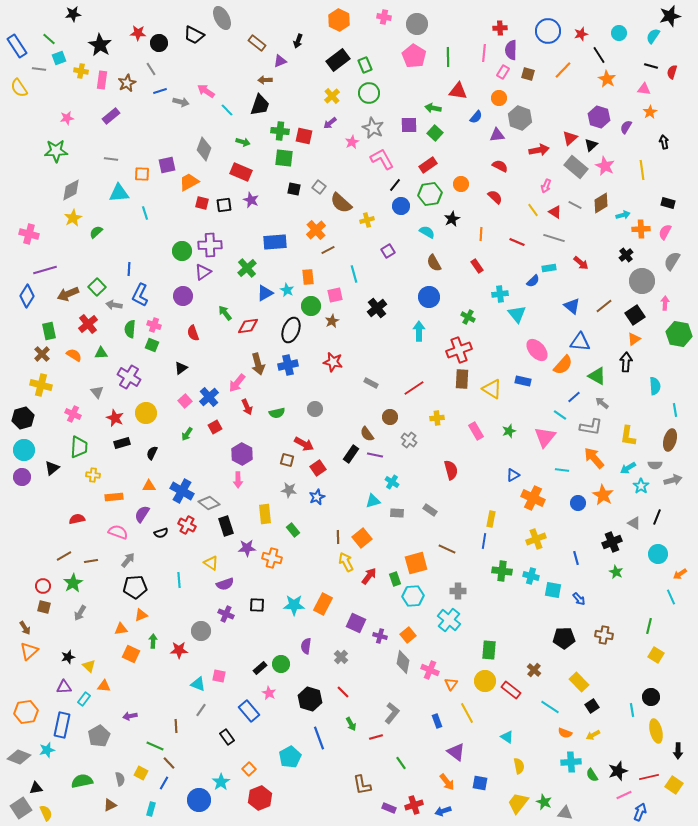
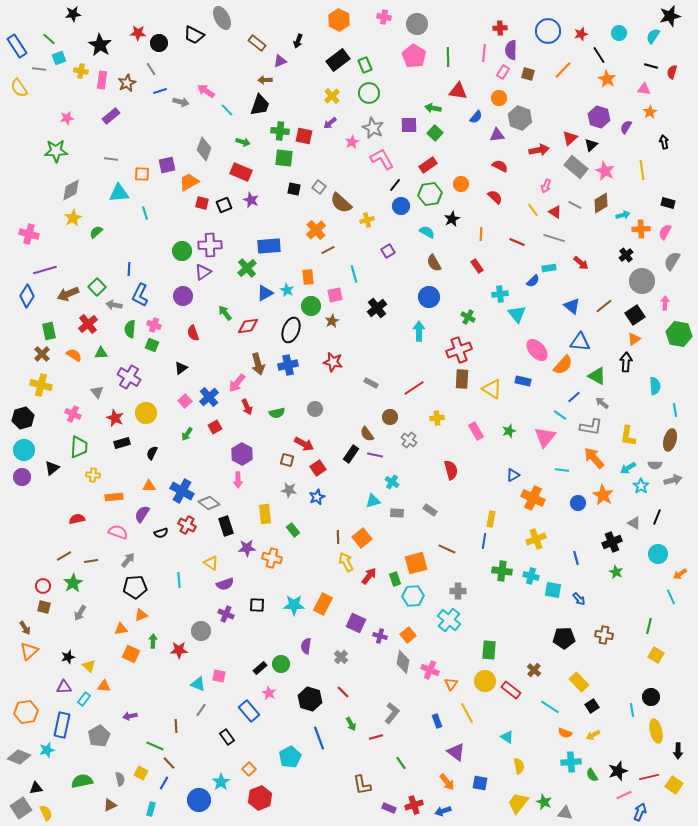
pink star at (605, 166): moved 5 px down
black square at (224, 205): rotated 14 degrees counterclockwise
blue rectangle at (275, 242): moved 6 px left, 4 px down
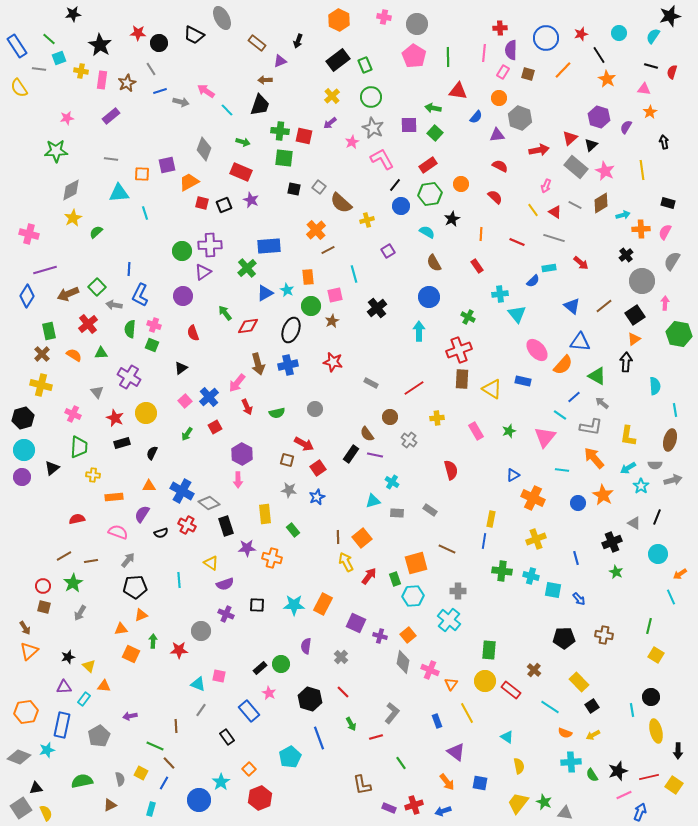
blue circle at (548, 31): moved 2 px left, 7 px down
green circle at (369, 93): moved 2 px right, 4 px down
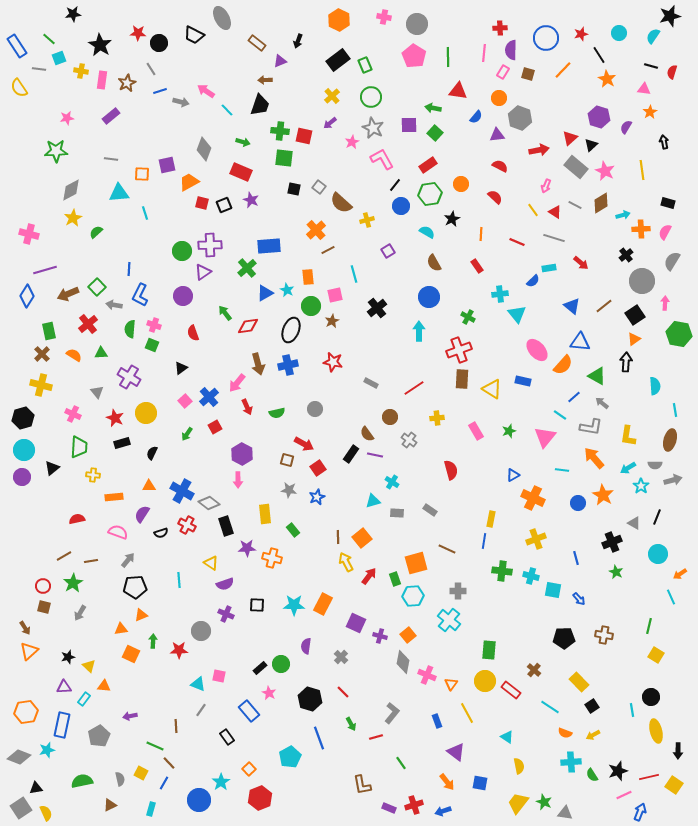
pink cross at (430, 670): moved 3 px left, 5 px down
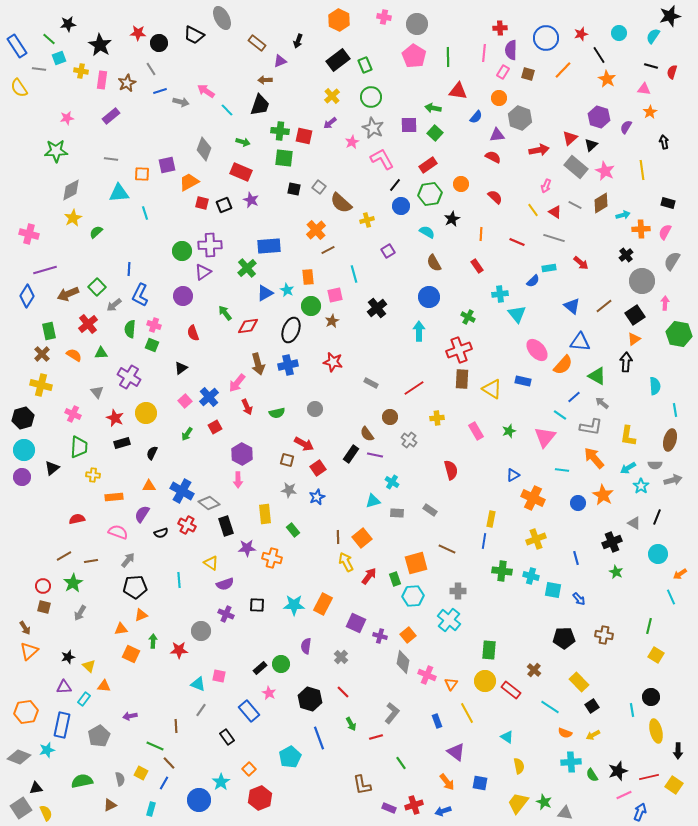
black star at (73, 14): moved 5 px left, 10 px down
red semicircle at (500, 166): moved 7 px left, 9 px up
gray arrow at (114, 305): rotated 49 degrees counterclockwise
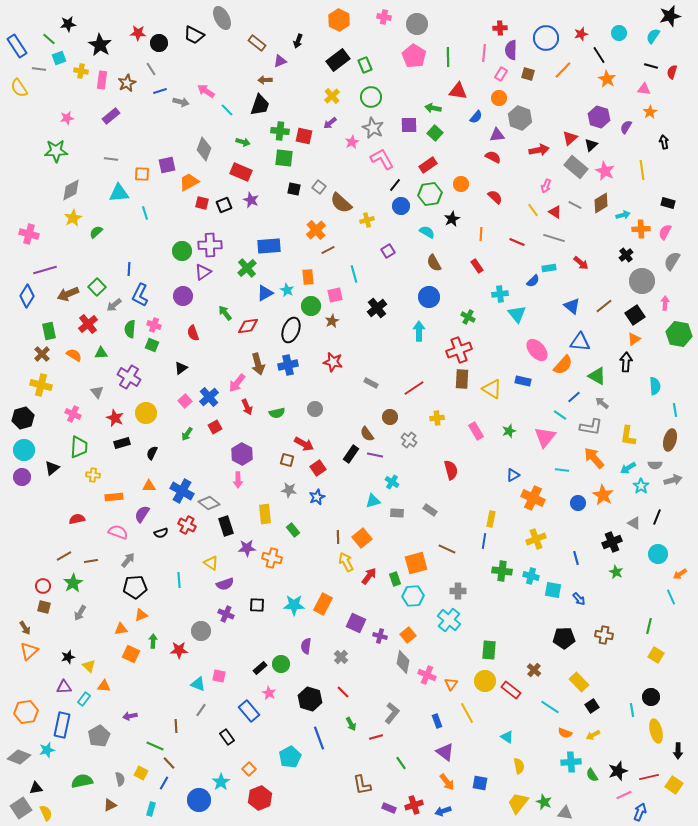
pink rectangle at (503, 72): moved 2 px left, 2 px down
purple triangle at (456, 752): moved 11 px left
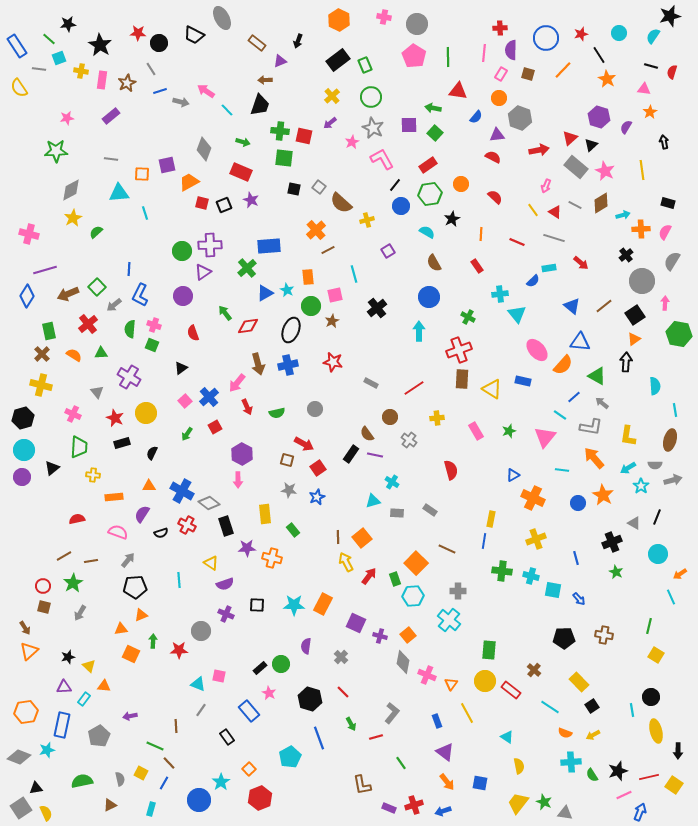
orange square at (416, 563): rotated 30 degrees counterclockwise
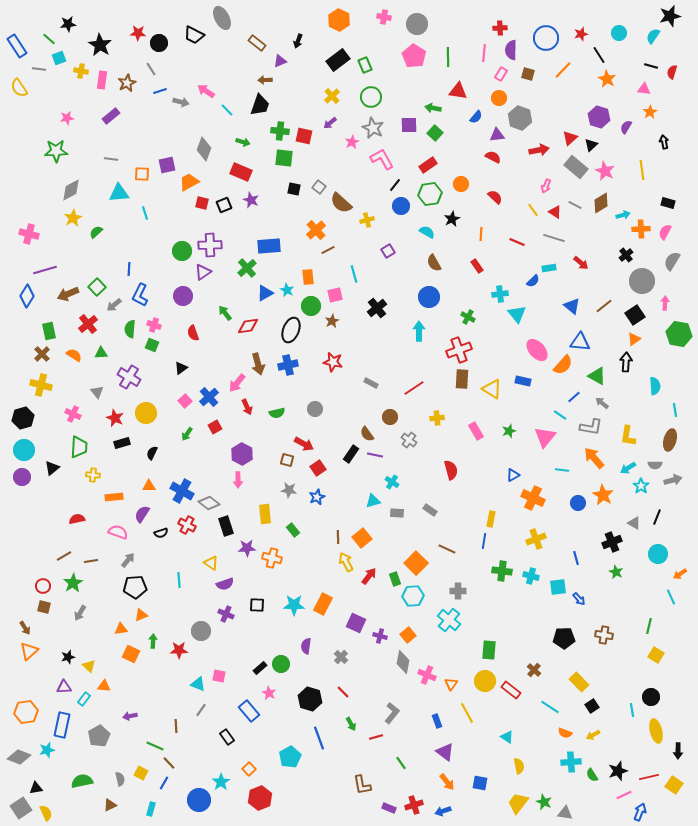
cyan square at (553, 590): moved 5 px right, 3 px up; rotated 18 degrees counterclockwise
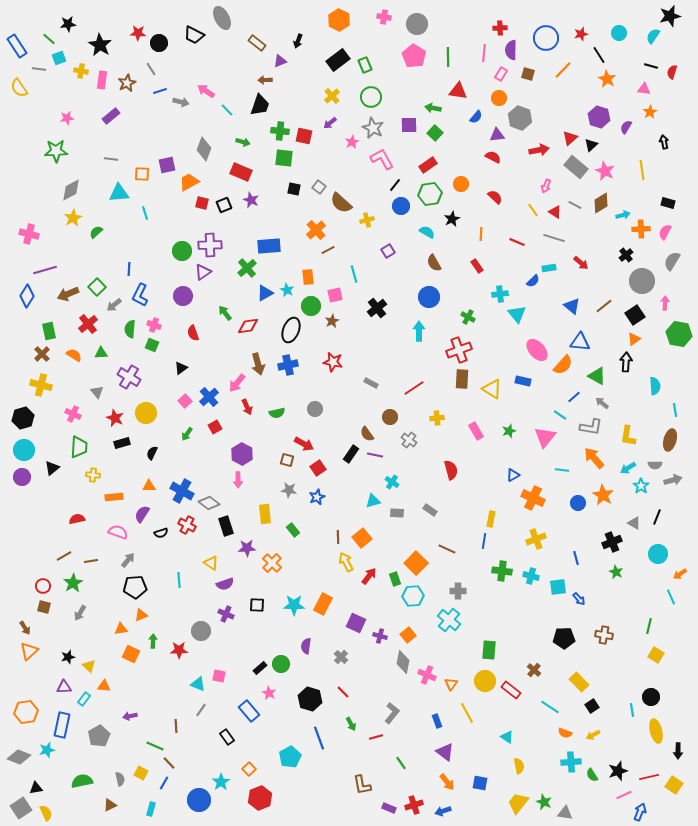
orange cross at (272, 558): moved 5 px down; rotated 30 degrees clockwise
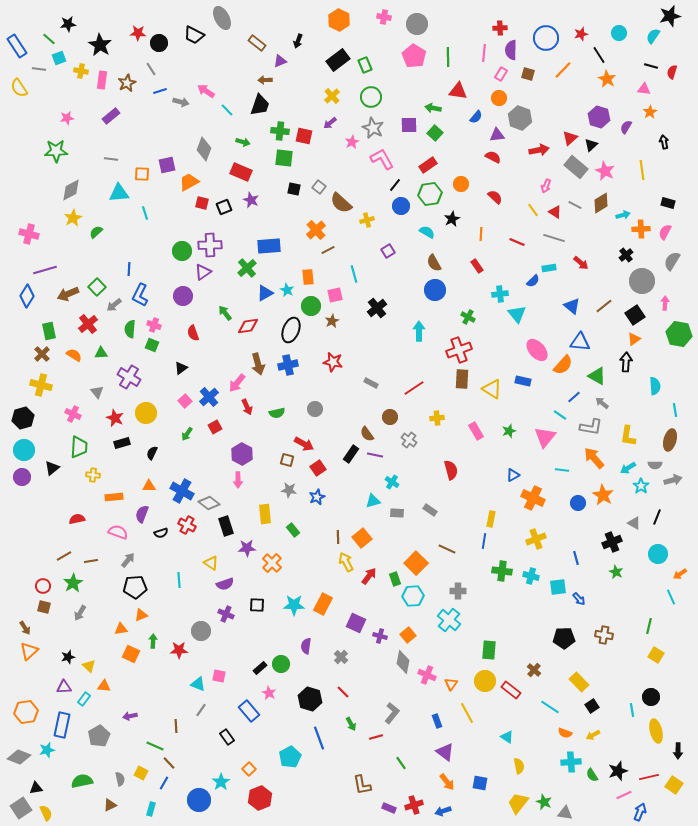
black square at (224, 205): moved 2 px down
blue circle at (429, 297): moved 6 px right, 7 px up
purple semicircle at (142, 514): rotated 12 degrees counterclockwise
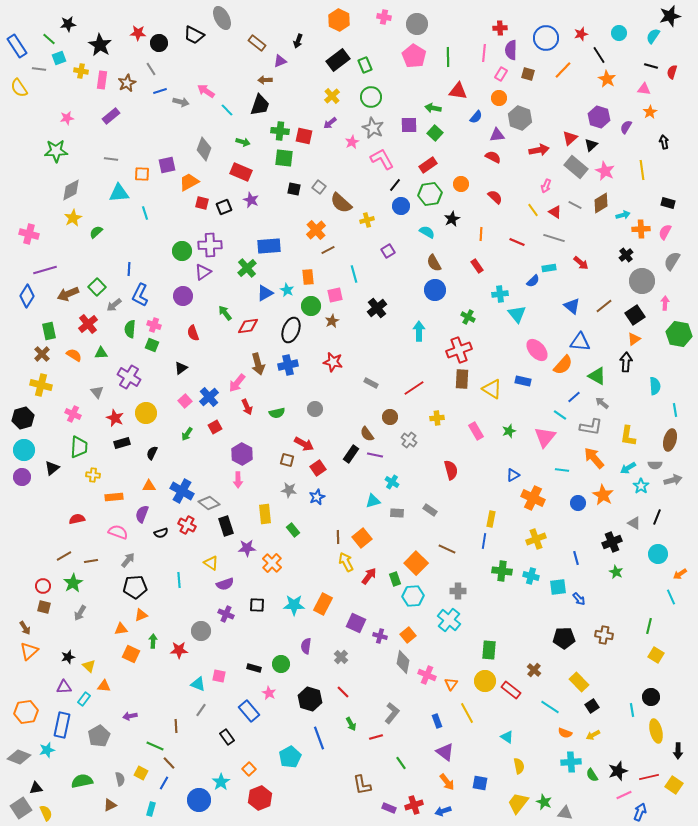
black rectangle at (260, 668): moved 6 px left; rotated 56 degrees clockwise
